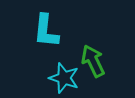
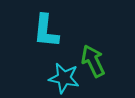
cyan star: rotated 8 degrees counterclockwise
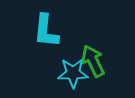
cyan star: moved 9 px right, 5 px up; rotated 12 degrees counterclockwise
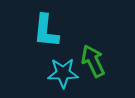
cyan star: moved 10 px left
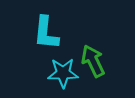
cyan L-shape: moved 2 px down
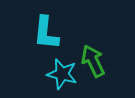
cyan star: moved 1 px left, 1 px down; rotated 16 degrees clockwise
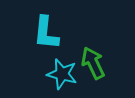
green arrow: moved 2 px down
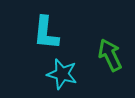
green arrow: moved 17 px right, 8 px up
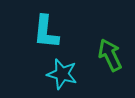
cyan L-shape: moved 1 px up
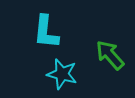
green arrow: rotated 16 degrees counterclockwise
